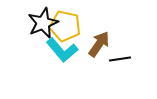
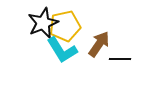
yellow pentagon: rotated 24 degrees counterclockwise
cyan L-shape: rotated 8 degrees clockwise
black line: rotated 10 degrees clockwise
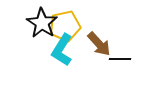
black star: moved 1 px left; rotated 16 degrees counterclockwise
brown arrow: rotated 104 degrees clockwise
cyan L-shape: rotated 64 degrees clockwise
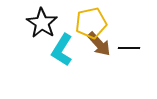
yellow pentagon: moved 26 px right, 3 px up
black line: moved 9 px right, 11 px up
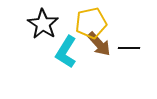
black star: moved 1 px right, 1 px down
cyan L-shape: moved 4 px right, 2 px down
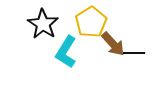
yellow pentagon: moved 1 px up; rotated 20 degrees counterclockwise
brown arrow: moved 14 px right
black line: moved 5 px right, 5 px down
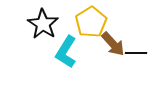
black line: moved 2 px right
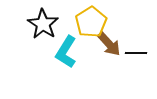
brown arrow: moved 4 px left
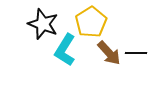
black star: rotated 12 degrees counterclockwise
brown arrow: moved 9 px down
cyan L-shape: moved 1 px left, 2 px up
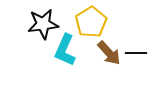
black star: rotated 28 degrees counterclockwise
cyan L-shape: rotated 8 degrees counterclockwise
